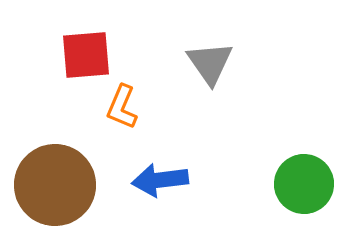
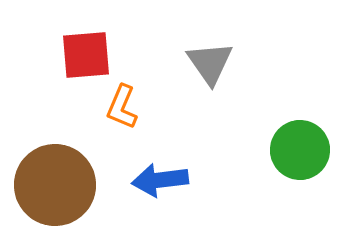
green circle: moved 4 px left, 34 px up
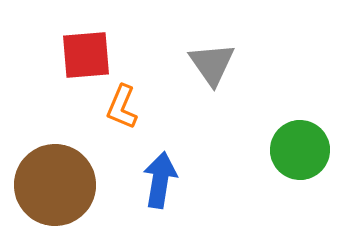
gray triangle: moved 2 px right, 1 px down
blue arrow: rotated 106 degrees clockwise
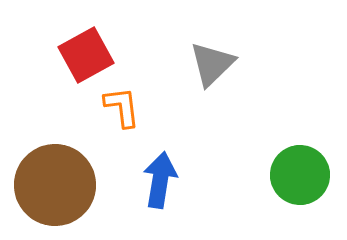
red square: rotated 24 degrees counterclockwise
gray triangle: rotated 21 degrees clockwise
orange L-shape: rotated 150 degrees clockwise
green circle: moved 25 px down
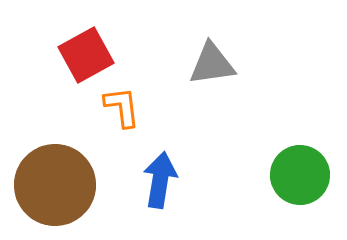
gray triangle: rotated 36 degrees clockwise
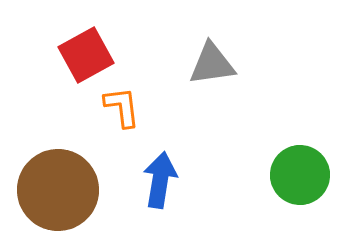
brown circle: moved 3 px right, 5 px down
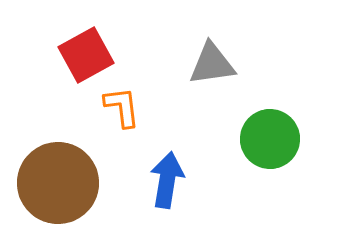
green circle: moved 30 px left, 36 px up
blue arrow: moved 7 px right
brown circle: moved 7 px up
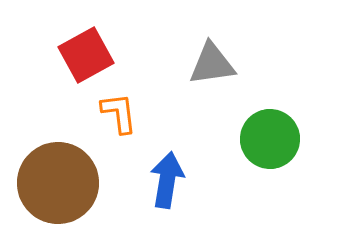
orange L-shape: moved 3 px left, 6 px down
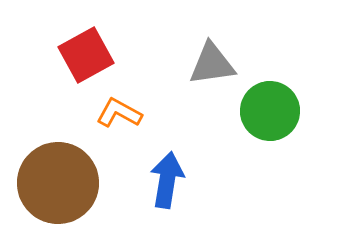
orange L-shape: rotated 54 degrees counterclockwise
green circle: moved 28 px up
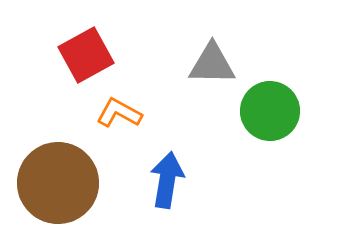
gray triangle: rotated 9 degrees clockwise
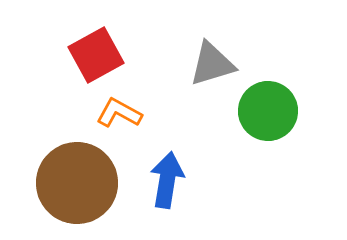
red square: moved 10 px right
gray triangle: rotated 18 degrees counterclockwise
green circle: moved 2 px left
brown circle: moved 19 px right
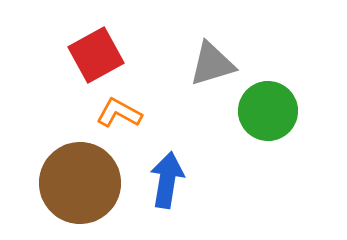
brown circle: moved 3 px right
